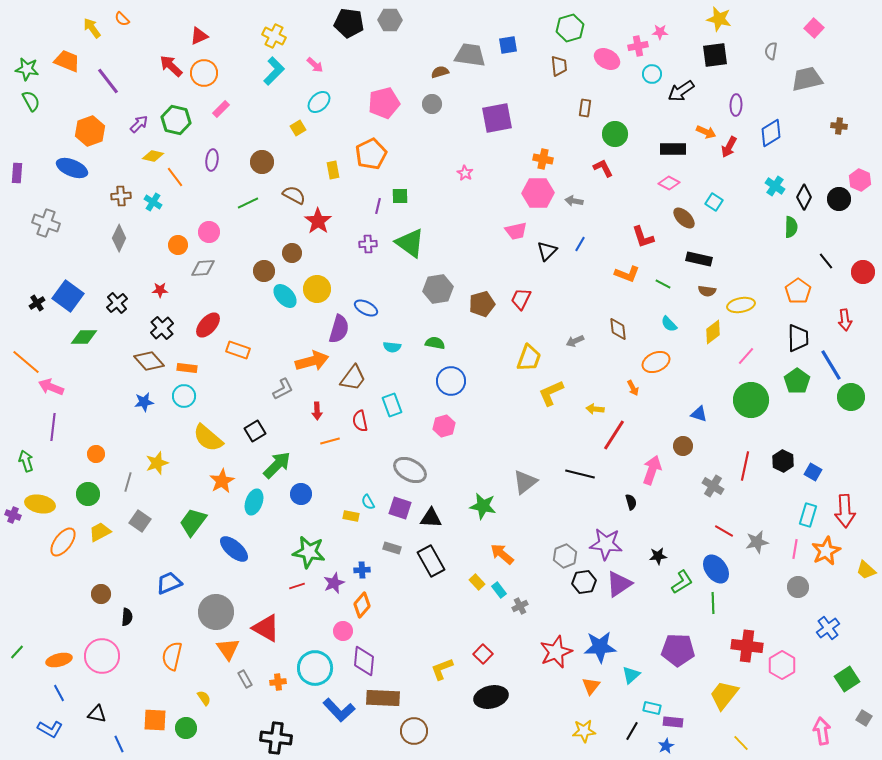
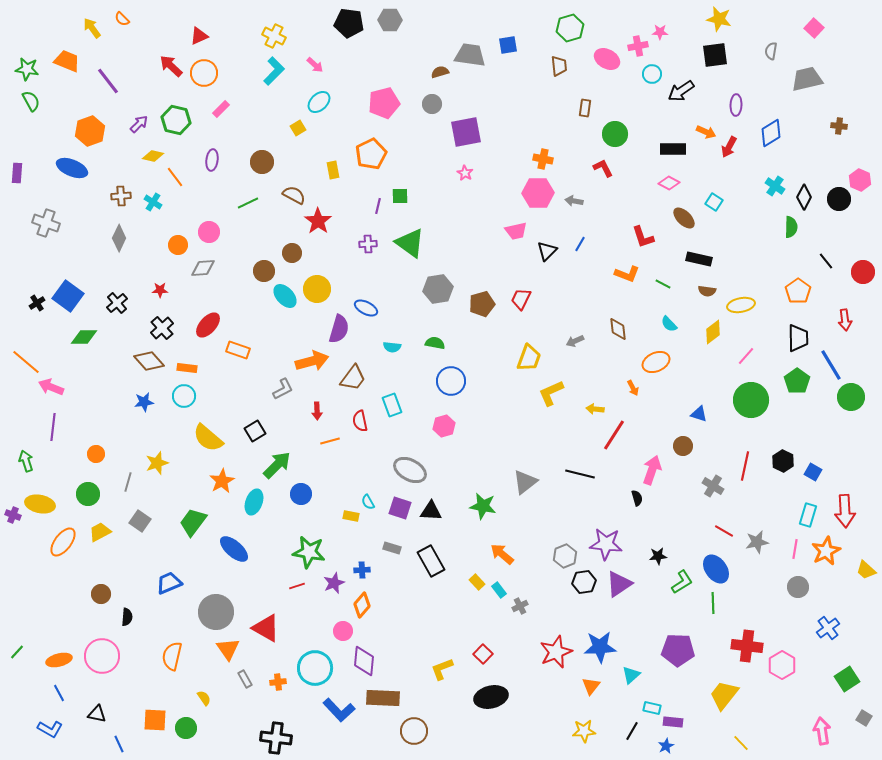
purple square at (497, 118): moved 31 px left, 14 px down
black semicircle at (631, 502): moved 6 px right, 4 px up
black triangle at (431, 518): moved 7 px up
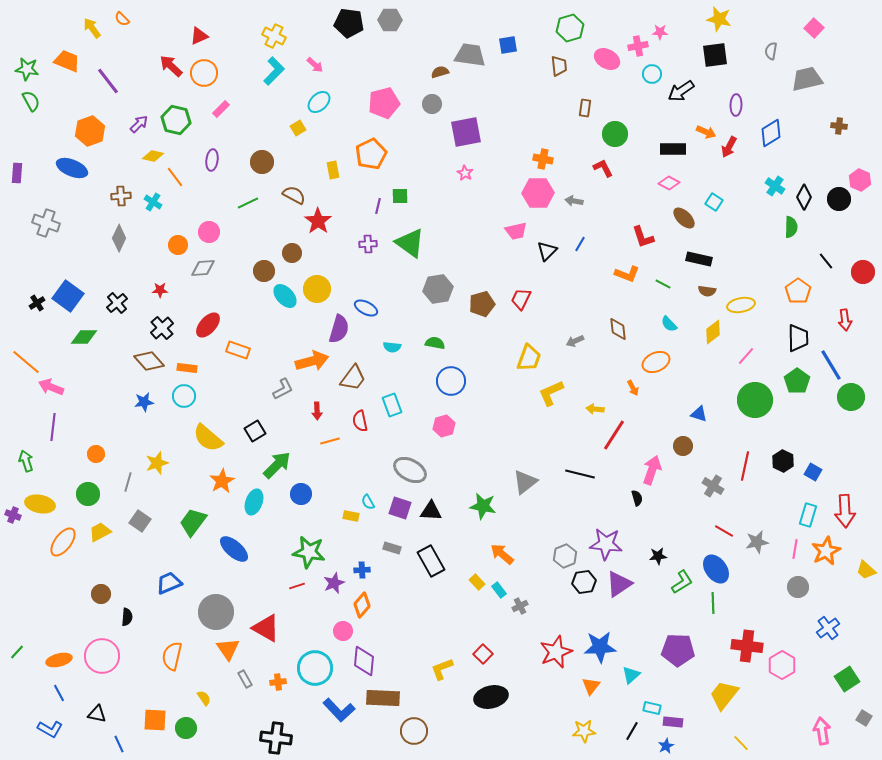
green circle at (751, 400): moved 4 px right
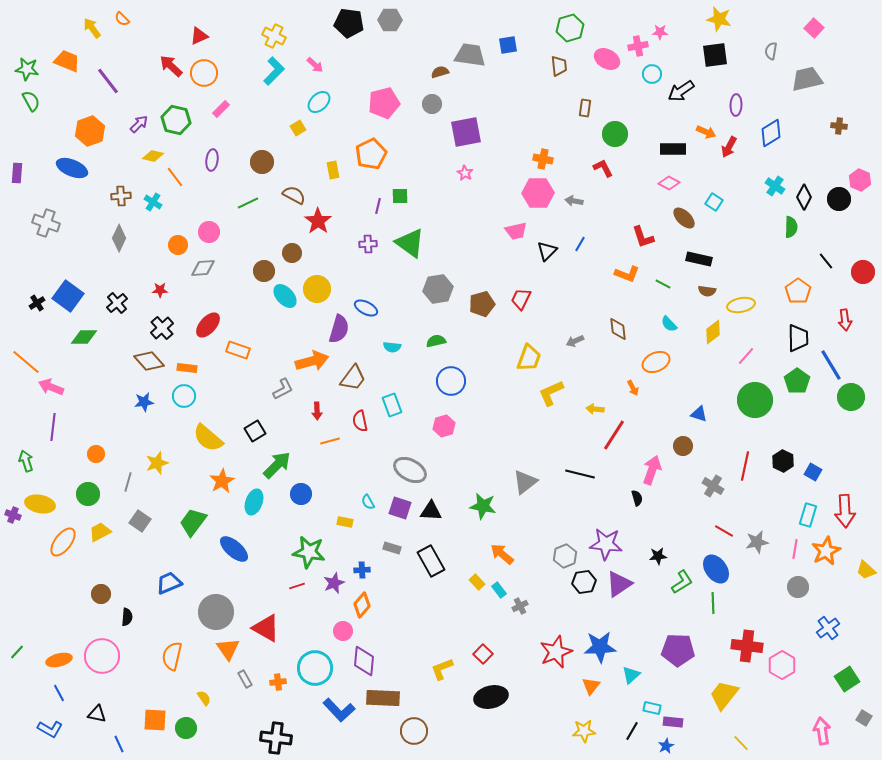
green semicircle at (435, 343): moved 1 px right, 2 px up; rotated 24 degrees counterclockwise
yellow rectangle at (351, 516): moved 6 px left, 6 px down
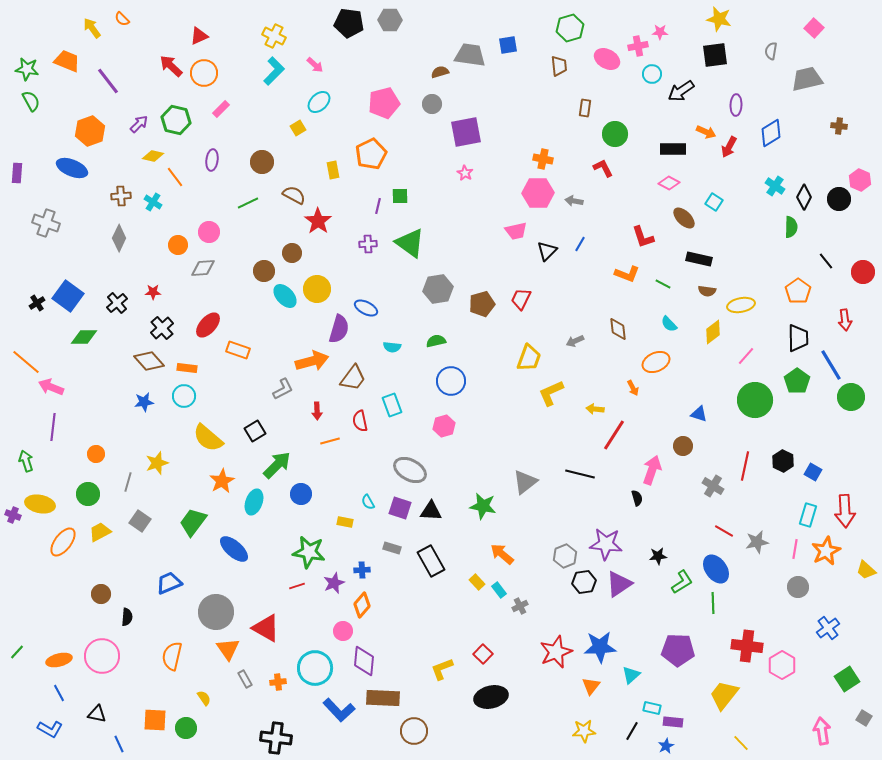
red star at (160, 290): moved 7 px left, 2 px down
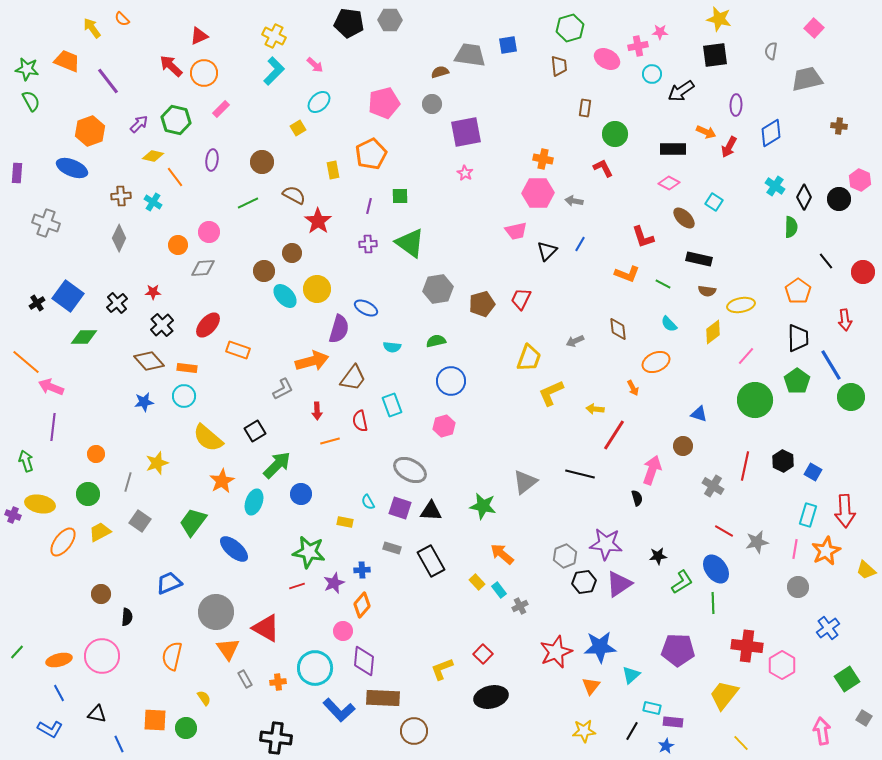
purple line at (378, 206): moved 9 px left
black cross at (162, 328): moved 3 px up
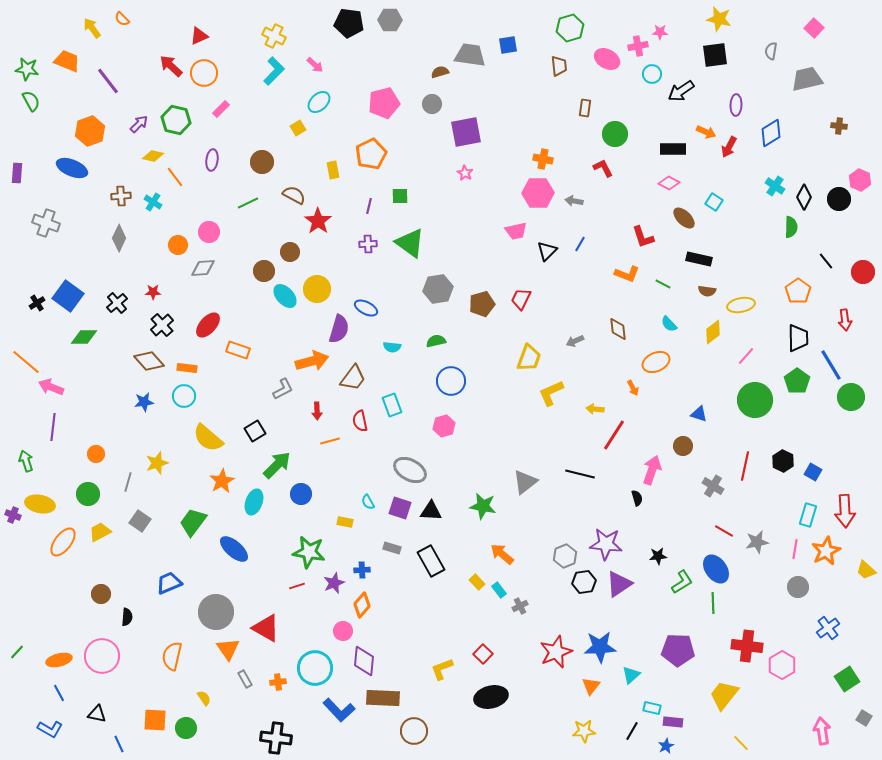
brown circle at (292, 253): moved 2 px left, 1 px up
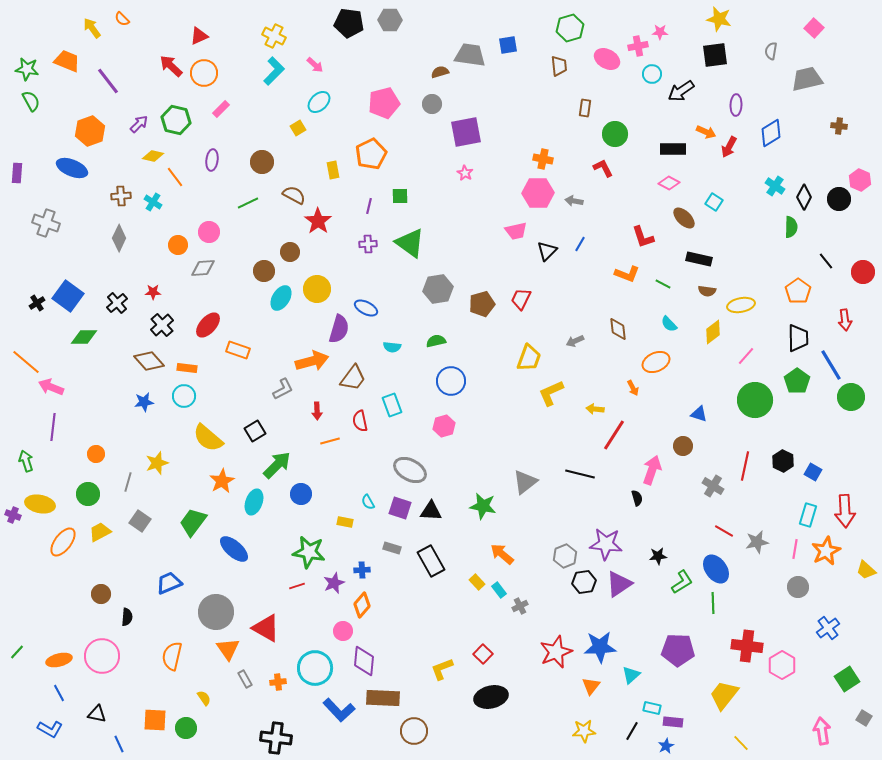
cyan ellipse at (285, 296): moved 4 px left, 2 px down; rotated 75 degrees clockwise
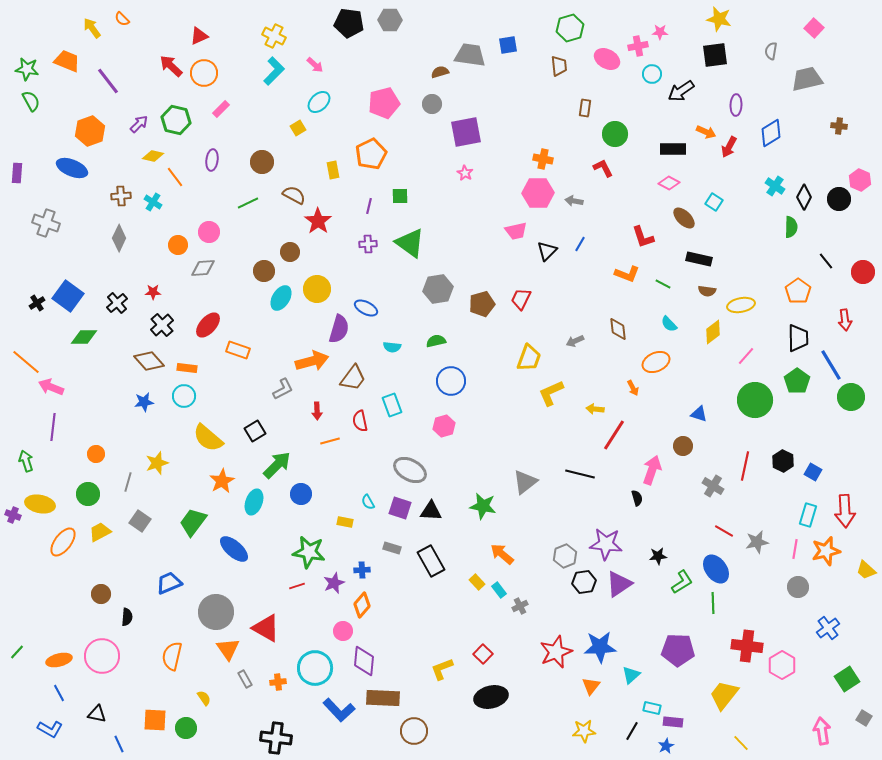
orange star at (826, 551): rotated 12 degrees clockwise
